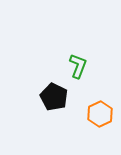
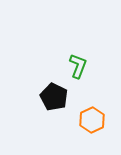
orange hexagon: moved 8 px left, 6 px down
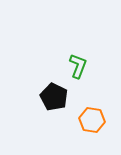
orange hexagon: rotated 25 degrees counterclockwise
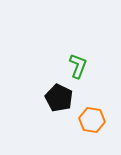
black pentagon: moved 5 px right, 1 px down
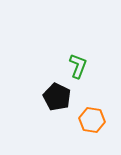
black pentagon: moved 2 px left, 1 px up
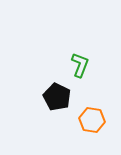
green L-shape: moved 2 px right, 1 px up
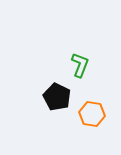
orange hexagon: moved 6 px up
